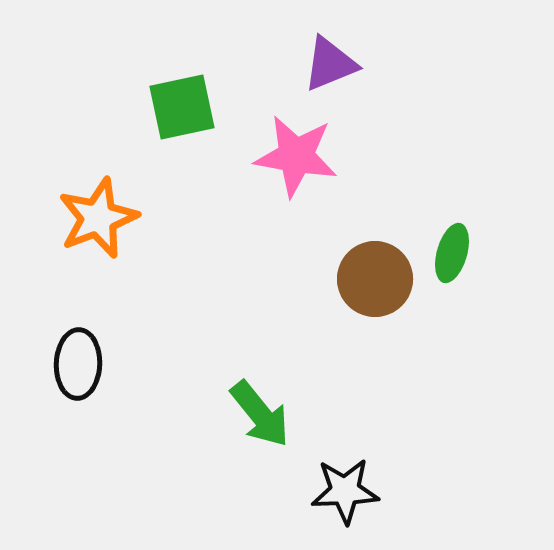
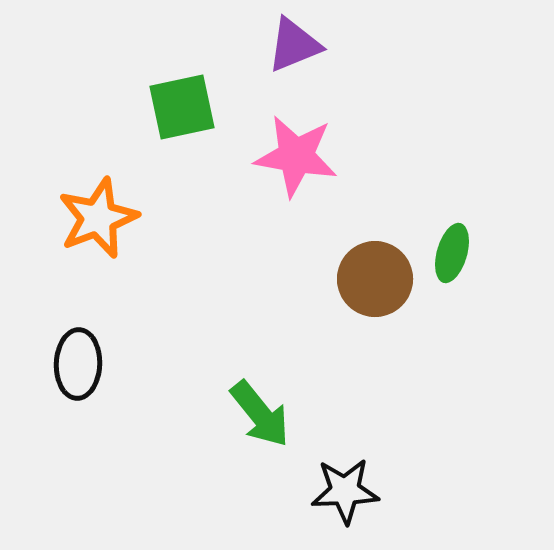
purple triangle: moved 36 px left, 19 px up
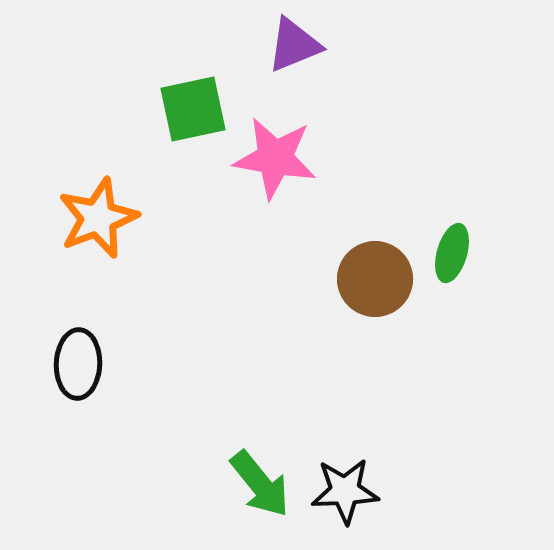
green square: moved 11 px right, 2 px down
pink star: moved 21 px left, 2 px down
green arrow: moved 70 px down
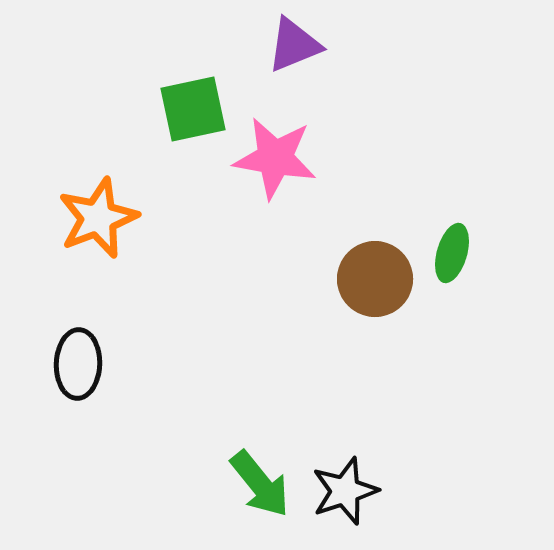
black star: rotated 16 degrees counterclockwise
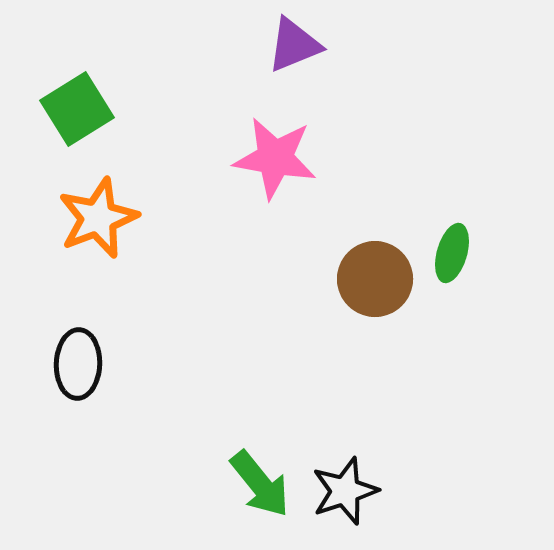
green square: moved 116 px left; rotated 20 degrees counterclockwise
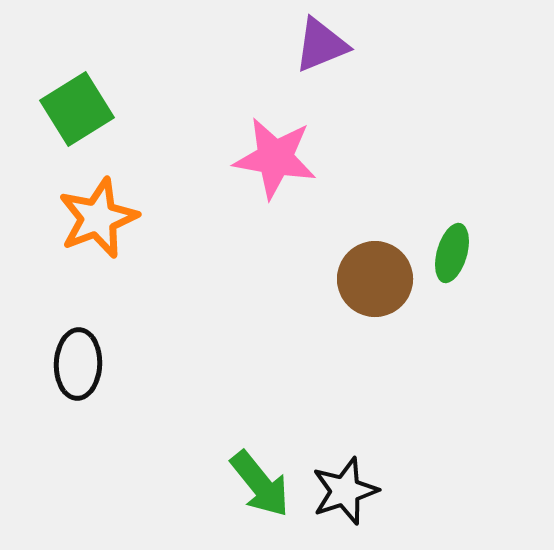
purple triangle: moved 27 px right
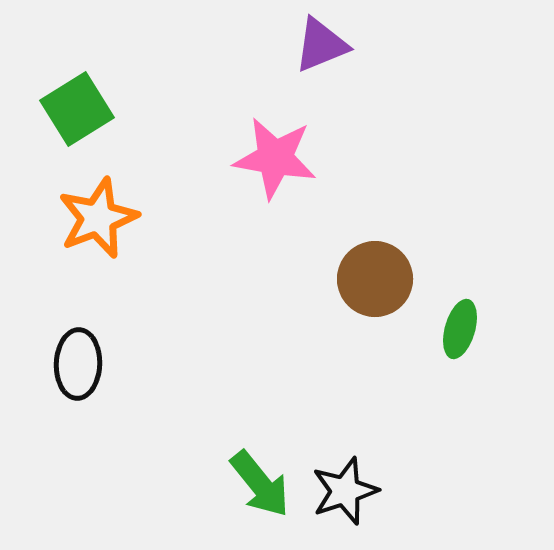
green ellipse: moved 8 px right, 76 px down
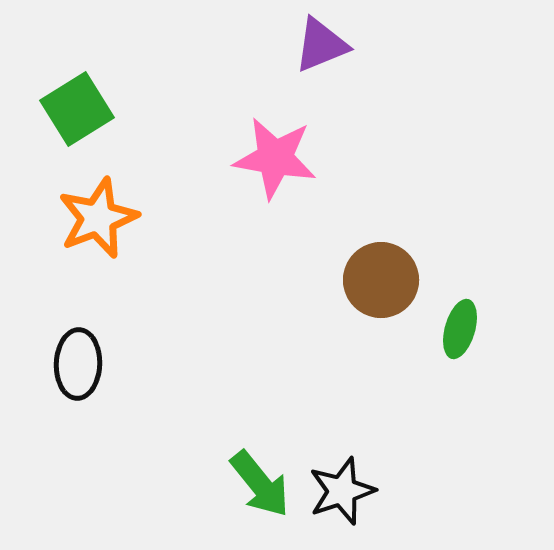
brown circle: moved 6 px right, 1 px down
black star: moved 3 px left
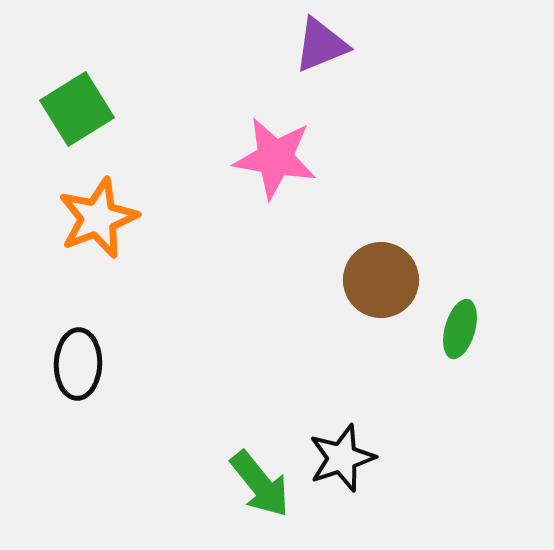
black star: moved 33 px up
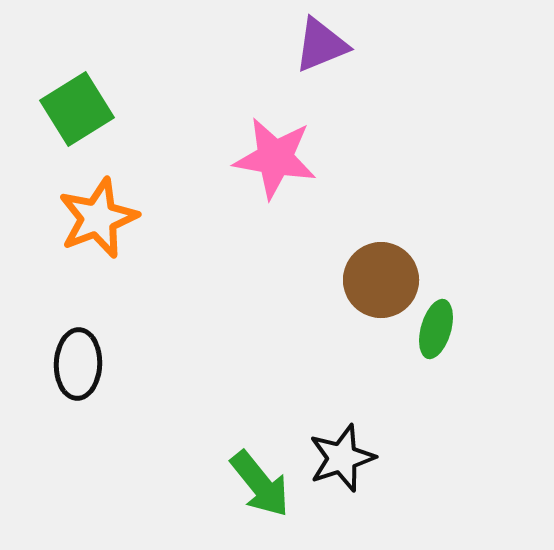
green ellipse: moved 24 px left
